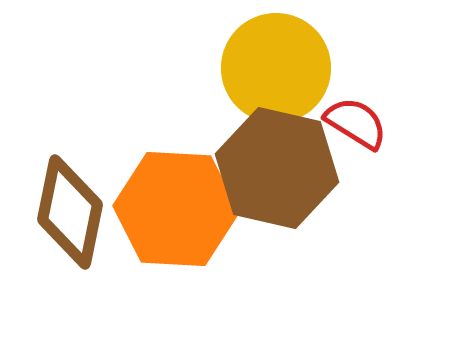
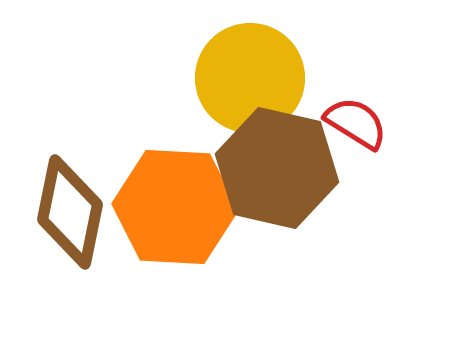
yellow circle: moved 26 px left, 10 px down
orange hexagon: moved 1 px left, 2 px up
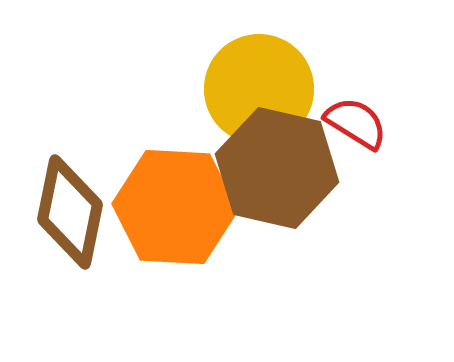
yellow circle: moved 9 px right, 11 px down
